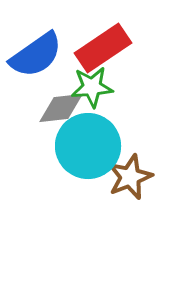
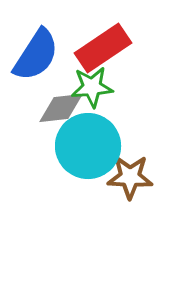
blue semicircle: rotated 22 degrees counterclockwise
brown star: rotated 24 degrees clockwise
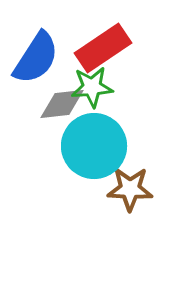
blue semicircle: moved 3 px down
gray diamond: moved 1 px right, 4 px up
cyan circle: moved 6 px right
brown star: moved 12 px down
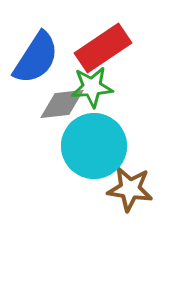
brown star: rotated 6 degrees clockwise
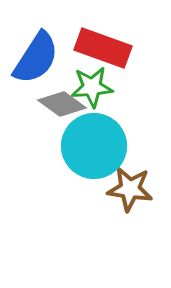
red rectangle: rotated 54 degrees clockwise
gray diamond: rotated 42 degrees clockwise
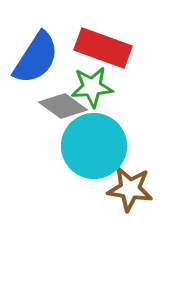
gray diamond: moved 1 px right, 2 px down
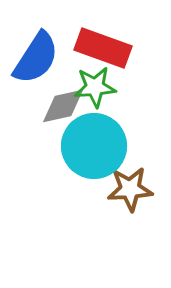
green star: moved 3 px right
gray diamond: rotated 48 degrees counterclockwise
brown star: rotated 12 degrees counterclockwise
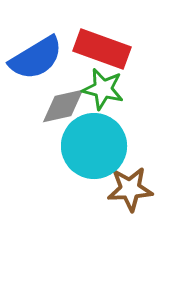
red rectangle: moved 1 px left, 1 px down
blue semicircle: rotated 26 degrees clockwise
green star: moved 8 px right, 2 px down; rotated 18 degrees clockwise
